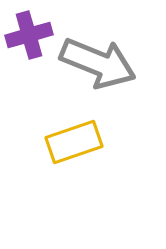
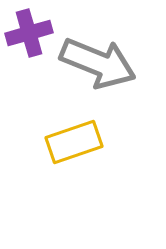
purple cross: moved 2 px up
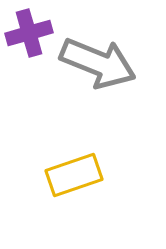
yellow rectangle: moved 33 px down
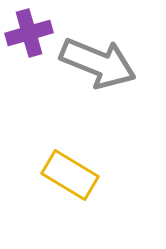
yellow rectangle: moved 4 px left; rotated 50 degrees clockwise
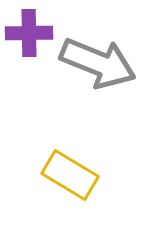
purple cross: rotated 15 degrees clockwise
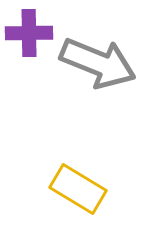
yellow rectangle: moved 8 px right, 14 px down
